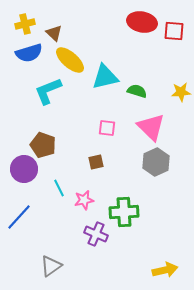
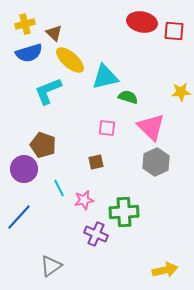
green semicircle: moved 9 px left, 6 px down
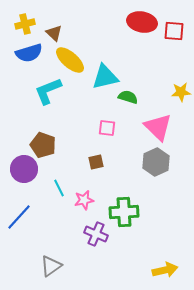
pink triangle: moved 7 px right
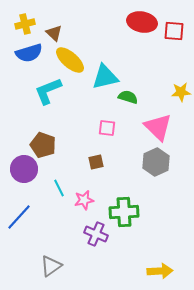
yellow arrow: moved 5 px left, 1 px down; rotated 10 degrees clockwise
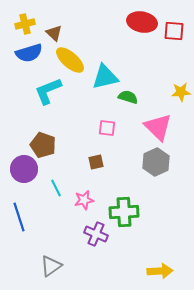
cyan line: moved 3 px left
blue line: rotated 60 degrees counterclockwise
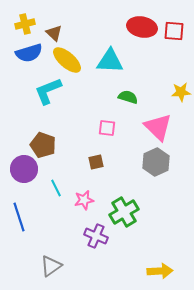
red ellipse: moved 5 px down
yellow ellipse: moved 3 px left
cyan triangle: moved 5 px right, 16 px up; rotated 16 degrees clockwise
green cross: rotated 28 degrees counterclockwise
purple cross: moved 2 px down
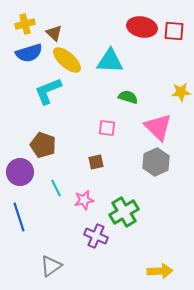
purple circle: moved 4 px left, 3 px down
